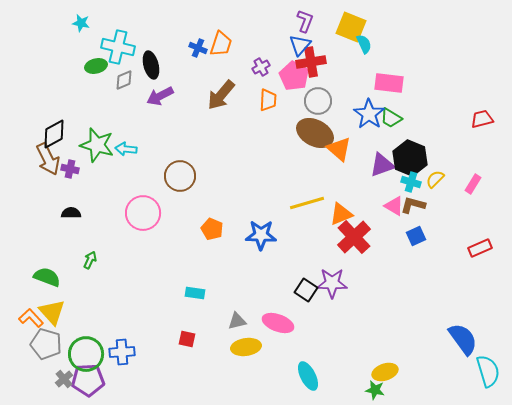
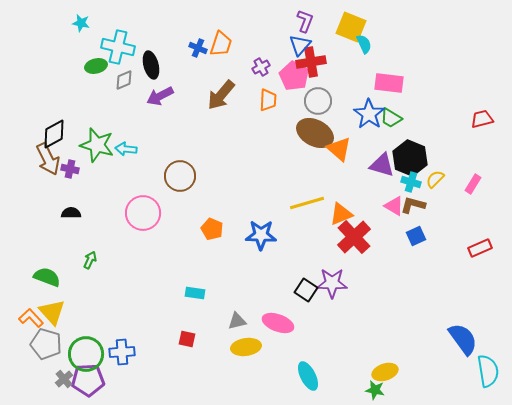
purple triangle at (382, 165): rotated 36 degrees clockwise
cyan semicircle at (488, 371): rotated 8 degrees clockwise
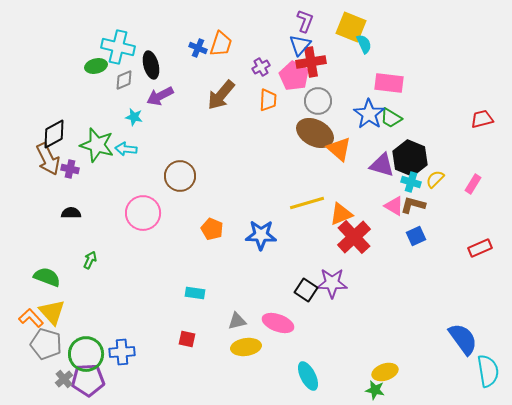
cyan star at (81, 23): moved 53 px right, 94 px down
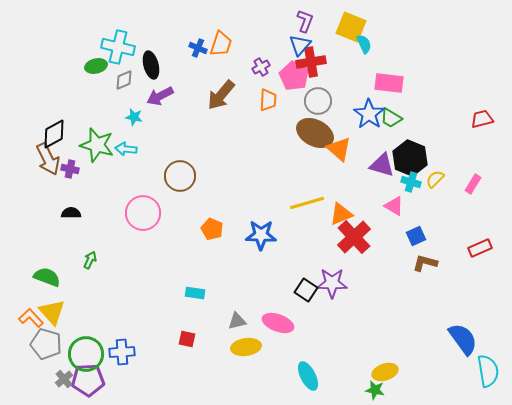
brown L-shape at (413, 205): moved 12 px right, 58 px down
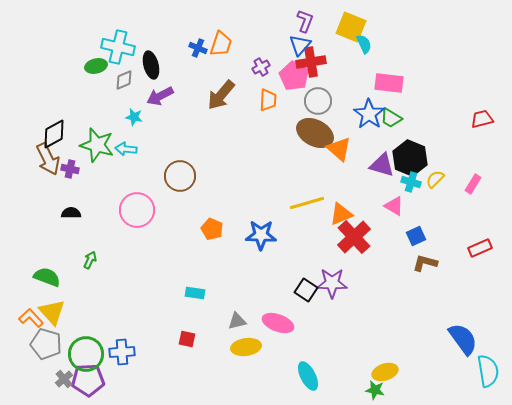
pink circle at (143, 213): moved 6 px left, 3 px up
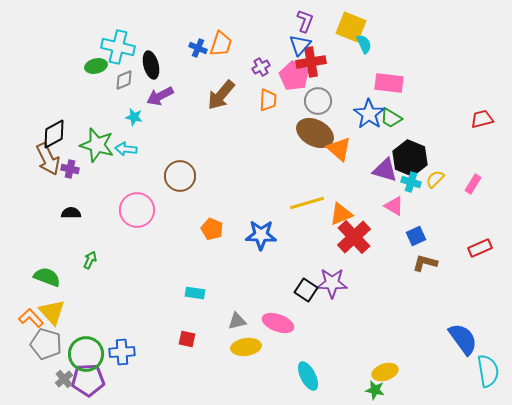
purple triangle at (382, 165): moved 3 px right, 5 px down
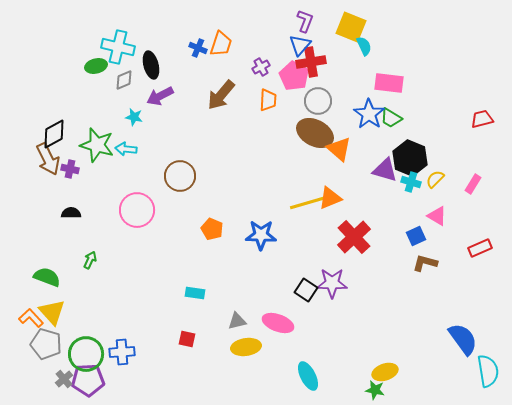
cyan semicircle at (364, 44): moved 2 px down
pink triangle at (394, 206): moved 43 px right, 10 px down
orange triangle at (341, 214): moved 11 px left, 16 px up
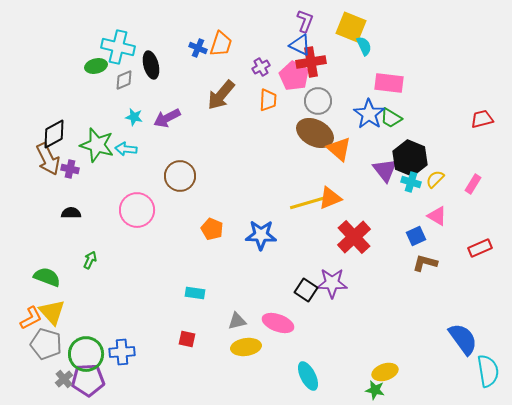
blue triangle at (300, 45): rotated 45 degrees counterclockwise
purple arrow at (160, 96): moved 7 px right, 22 px down
purple triangle at (385, 170): rotated 36 degrees clockwise
orange L-shape at (31, 318): rotated 105 degrees clockwise
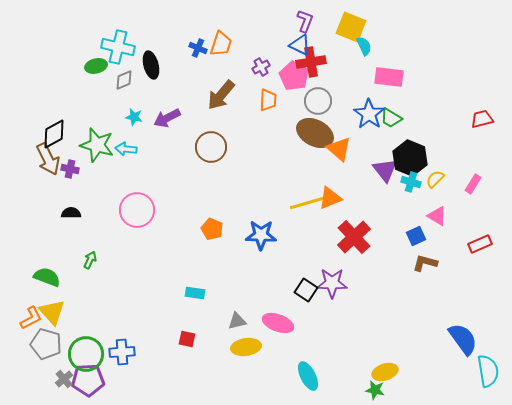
pink rectangle at (389, 83): moved 6 px up
brown circle at (180, 176): moved 31 px right, 29 px up
red rectangle at (480, 248): moved 4 px up
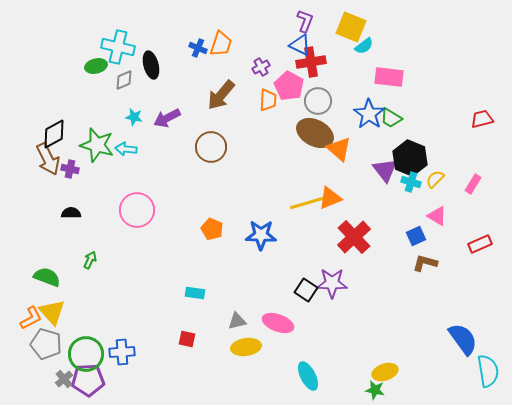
cyan semicircle at (364, 46): rotated 78 degrees clockwise
pink pentagon at (294, 76): moved 5 px left, 10 px down
